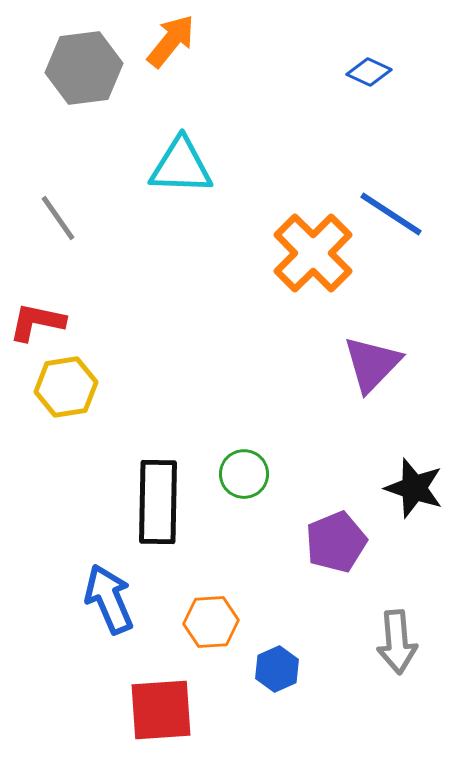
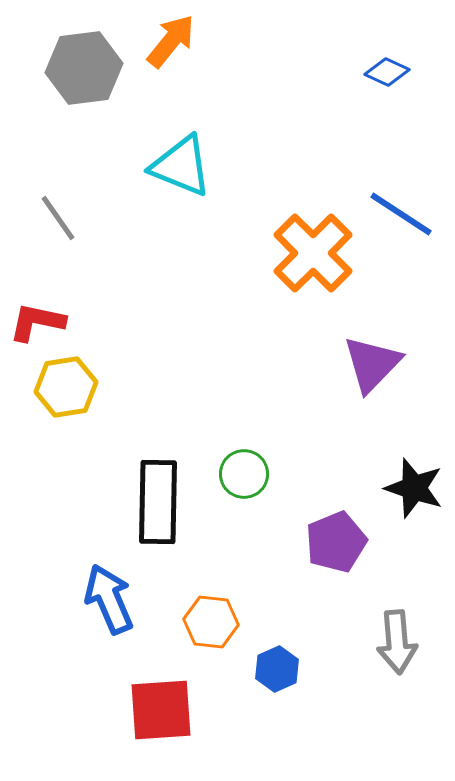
blue diamond: moved 18 px right
cyan triangle: rotated 20 degrees clockwise
blue line: moved 10 px right
orange hexagon: rotated 10 degrees clockwise
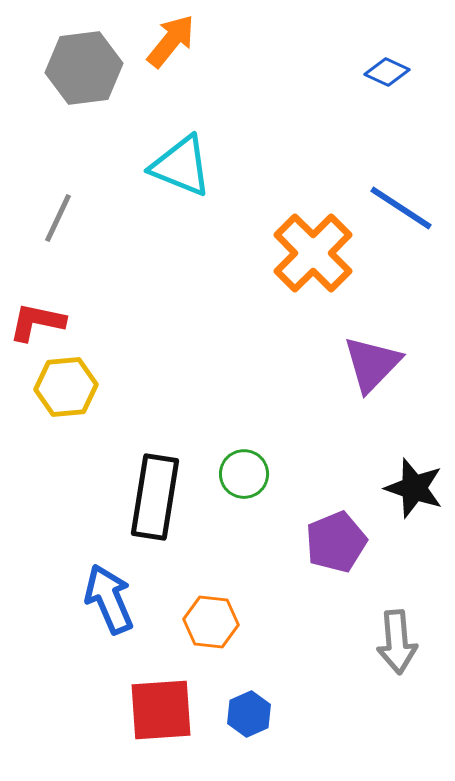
blue line: moved 6 px up
gray line: rotated 60 degrees clockwise
yellow hexagon: rotated 4 degrees clockwise
black rectangle: moved 3 px left, 5 px up; rotated 8 degrees clockwise
blue hexagon: moved 28 px left, 45 px down
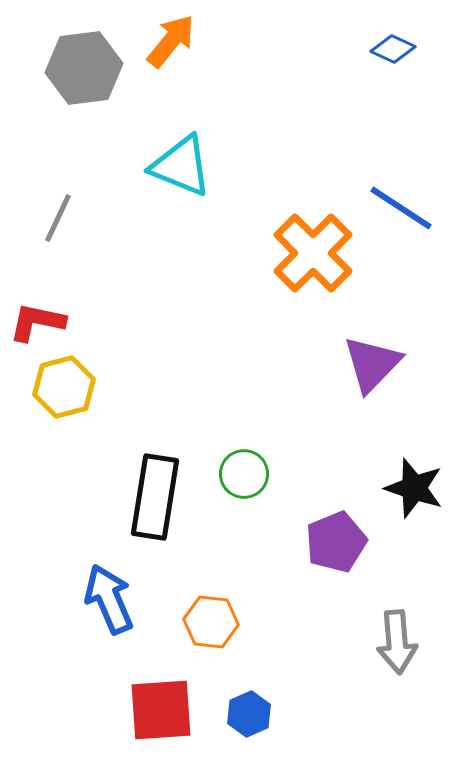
blue diamond: moved 6 px right, 23 px up
yellow hexagon: moved 2 px left; rotated 10 degrees counterclockwise
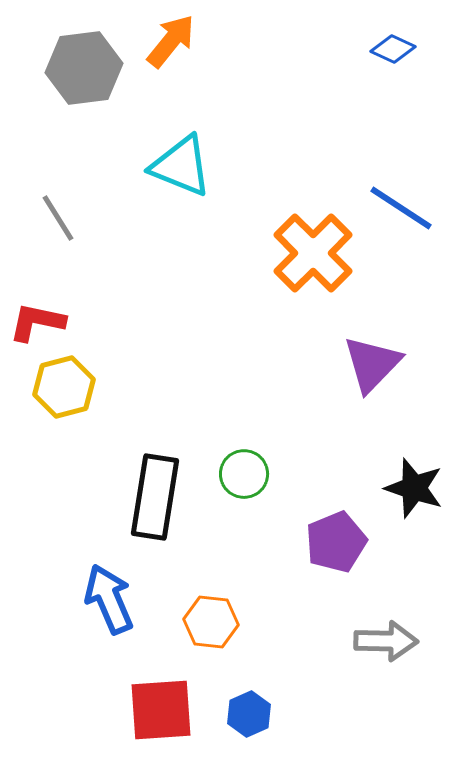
gray line: rotated 57 degrees counterclockwise
gray arrow: moved 11 px left, 1 px up; rotated 84 degrees counterclockwise
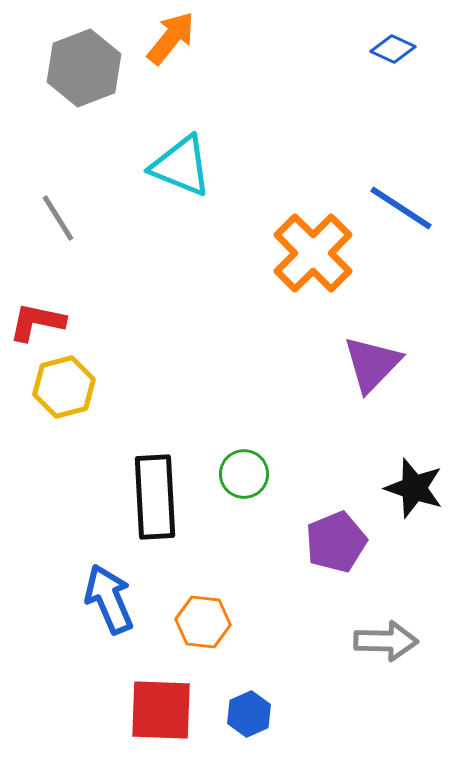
orange arrow: moved 3 px up
gray hexagon: rotated 14 degrees counterclockwise
black rectangle: rotated 12 degrees counterclockwise
orange hexagon: moved 8 px left
red square: rotated 6 degrees clockwise
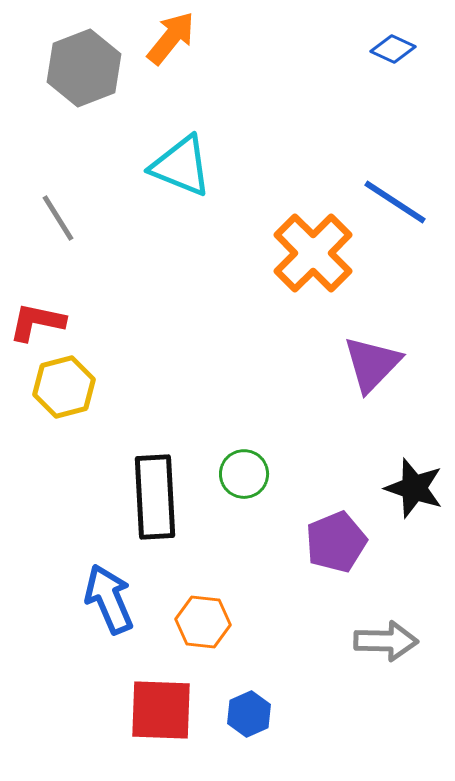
blue line: moved 6 px left, 6 px up
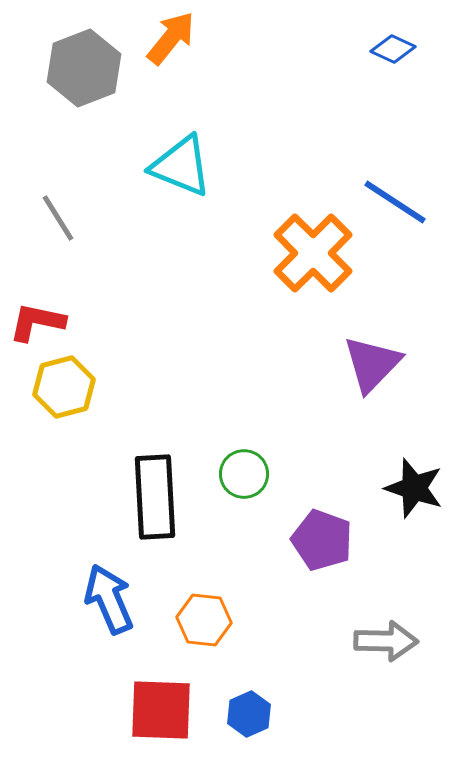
purple pentagon: moved 14 px left, 2 px up; rotated 30 degrees counterclockwise
orange hexagon: moved 1 px right, 2 px up
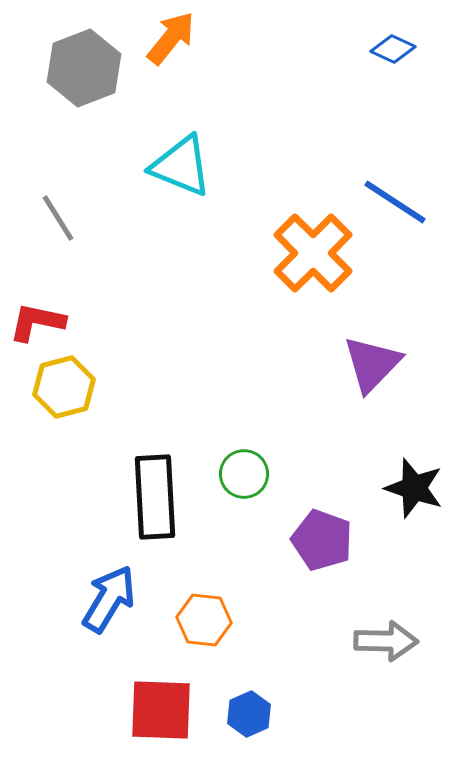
blue arrow: rotated 54 degrees clockwise
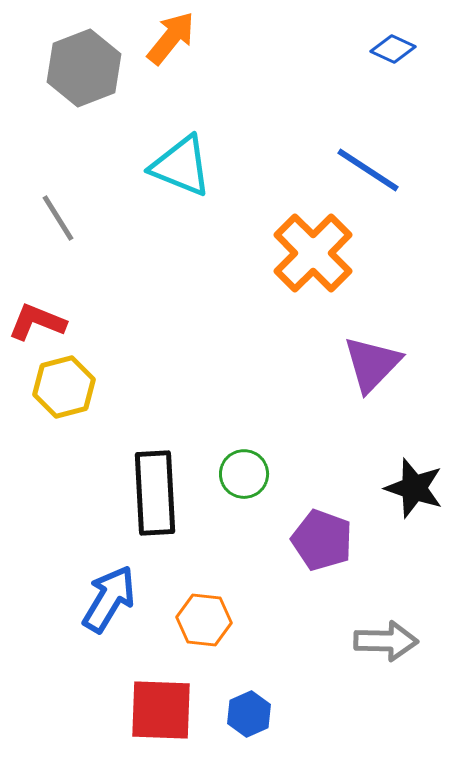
blue line: moved 27 px left, 32 px up
red L-shape: rotated 10 degrees clockwise
black rectangle: moved 4 px up
